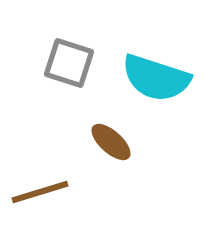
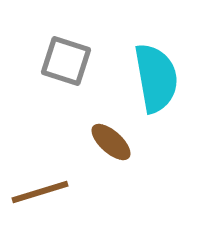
gray square: moved 3 px left, 2 px up
cyan semicircle: rotated 118 degrees counterclockwise
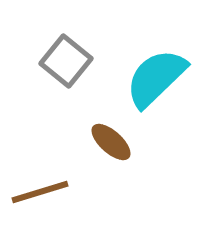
gray square: rotated 21 degrees clockwise
cyan semicircle: rotated 124 degrees counterclockwise
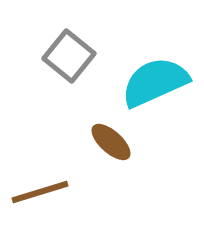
gray square: moved 3 px right, 5 px up
cyan semicircle: moved 1 px left, 4 px down; rotated 20 degrees clockwise
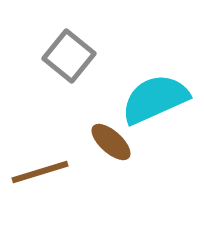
cyan semicircle: moved 17 px down
brown line: moved 20 px up
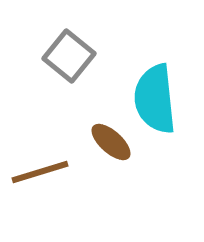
cyan semicircle: rotated 72 degrees counterclockwise
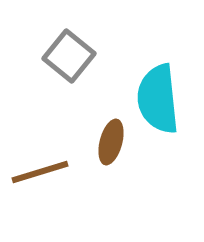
cyan semicircle: moved 3 px right
brown ellipse: rotated 63 degrees clockwise
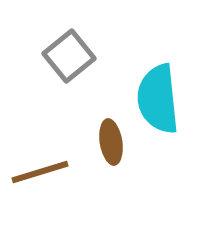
gray square: rotated 12 degrees clockwise
brown ellipse: rotated 24 degrees counterclockwise
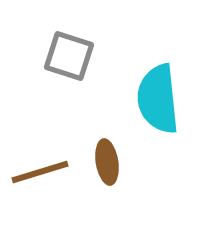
gray square: rotated 33 degrees counterclockwise
brown ellipse: moved 4 px left, 20 px down
